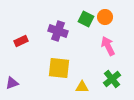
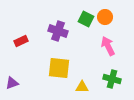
green cross: rotated 36 degrees counterclockwise
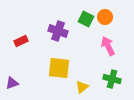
yellow triangle: rotated 40 degrees counterclockwise
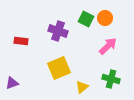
orange circle: moved 1 px down
red rectangle: rotated 32 degrees clockwise
pink arrow: rotated 72 degrees clockwise
yellow square: rotated 30 degrees counterclockwise
green cross: moved 1 px left
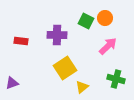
green square: moved 2 px down
purple cross: moved 1 px left, 4 px down; rotated 18 degrees counterclockwise
yellow square: moved 6 px right; rotated 10 degrees counterclockwise
green cross: moved 5 px right
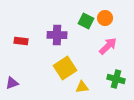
yellow triangle: rotated 32 degrees clockwise
